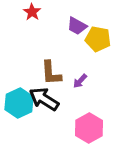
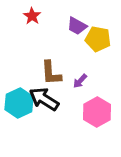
red star: moved 4 px down
pink hexagon: moved 8 px right, 16 px up
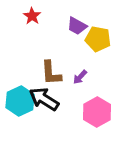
purple arrow: moved 4 px up
cyan hexagon: moved 1 px right, 2 px up
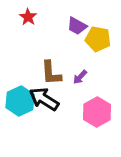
red star: moved 4 px left, 1 px down
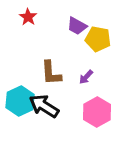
purple arrow: moved 6 px right
black arrow: moved 7 px down
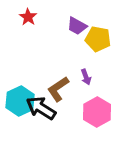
brown L-shape: moved 7 px right, 16 px down; rotated 60 degrees clockwise
purple arrow: rotated 63 degrees counterclockwise
black arrow: moved 3 px left, 2 px down
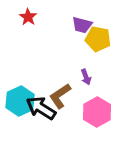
purple trapezoid: moved 5 px right, 1 px up; rotated 15 degrees counterclockwise
brown L-shape: moved 2 px right, 7 px down
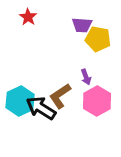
purple trapezoid: rotated 10 degrees counterclockwise
pink hexagon: moved 11 px up
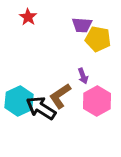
purple arrow: moved 3 px left, 1 px up
cyan hexagon: moved 1 px left
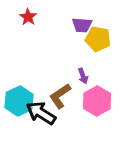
black arrow: moved 5 px down
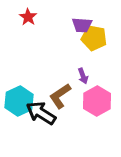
yellow pentagon: moved 4 px left, 1 px up
